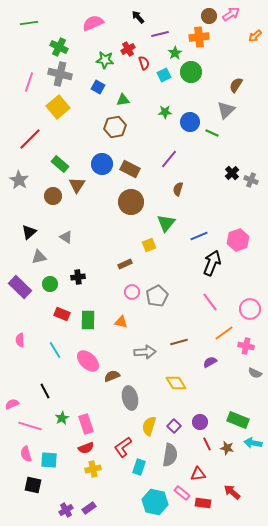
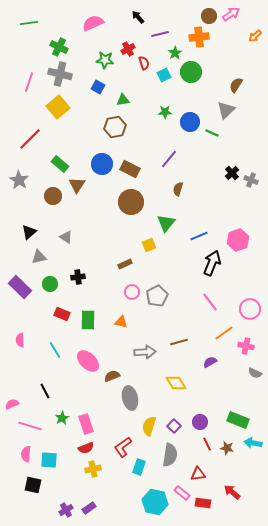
pink semicircle at (26, 454): rotated 21 degrees clockwise
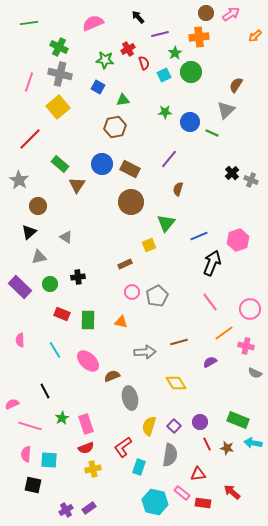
brown circle at (209, 16): moved 3 px left, 3 px up
brown circle at (53, 196): moved 15 px left, 10 px down
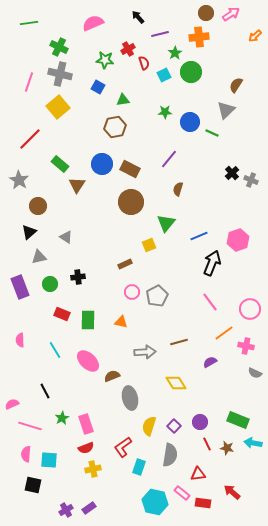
purple rectangle at (20, 287): rotated 25 degrees clockwise
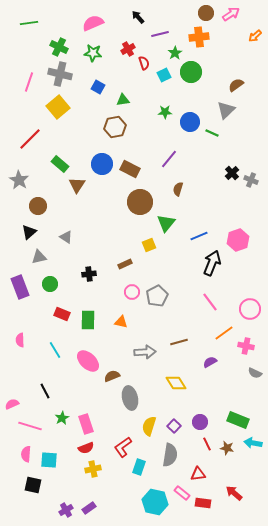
green star at (105, 60): moved 12 px left, 7 px up
brown semicircle at (236, 85): rotated 21 degrees clockwise
brown circle at (131, 202): moved 9 px right
black cross at (78, 277): moved 11 px right, 3 px up
red arrow at (232, 492): moved 2 px right, 1 px down
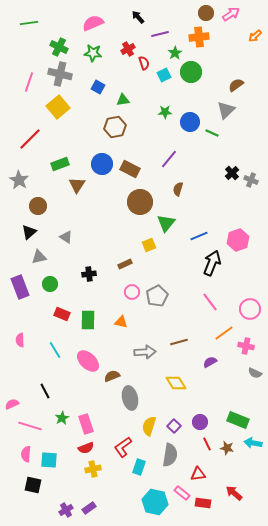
green rectangle at (60, 164): rotated 60 degrees counterclockwise
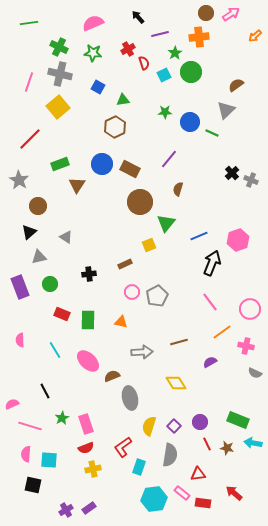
brown hexagon at (115, 127): rotated 15 degrees counterclockwise
orange line at (224, 333): moved 2 px left, 1 px up
gray arrow at (145, 352): moved 3 px left
cyan hexagon at (155, 502): moved 1 px left, 3 px up; rotated 20 degrees counterclockwise
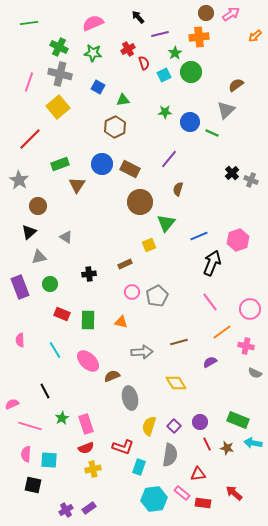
red L-shape at (123, 447): rotated 125 degrees counterclockwise
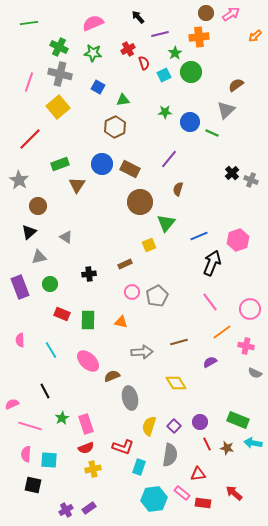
cyan line at (55, 350): moved 4 px left
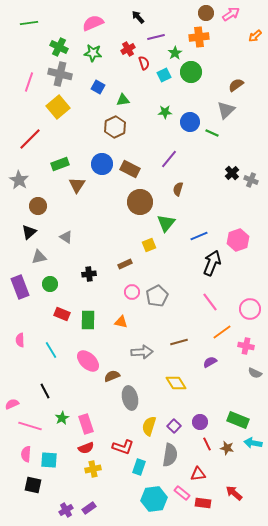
purple line at (160, 34): moved 4 px left, 3 px down
